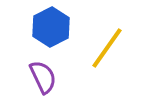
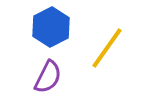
purple semicircle: moved 5 px right; rotated 52 degrees clockwise
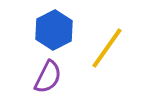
blue hexagon: moved 3 px right, 3 px down
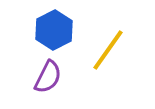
yellow line: moved 1 px right, 2 px down
